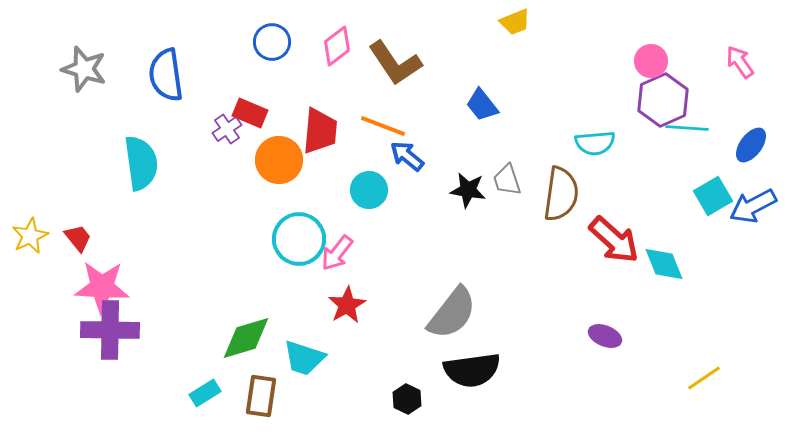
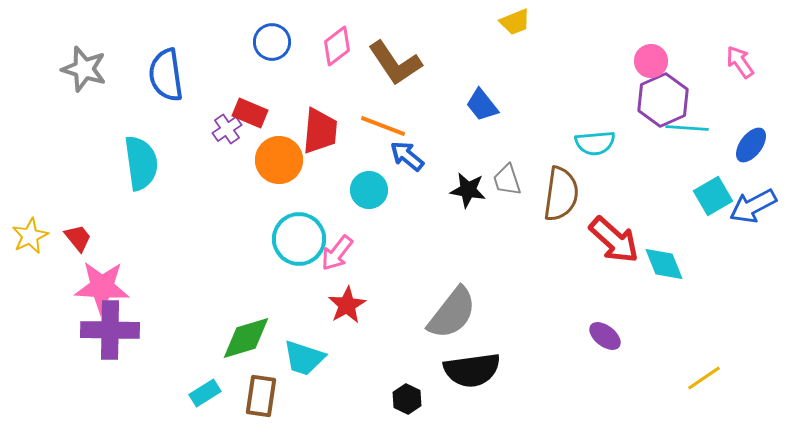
purple ellipse at (605, 336): rotated 16 degrees clockwise
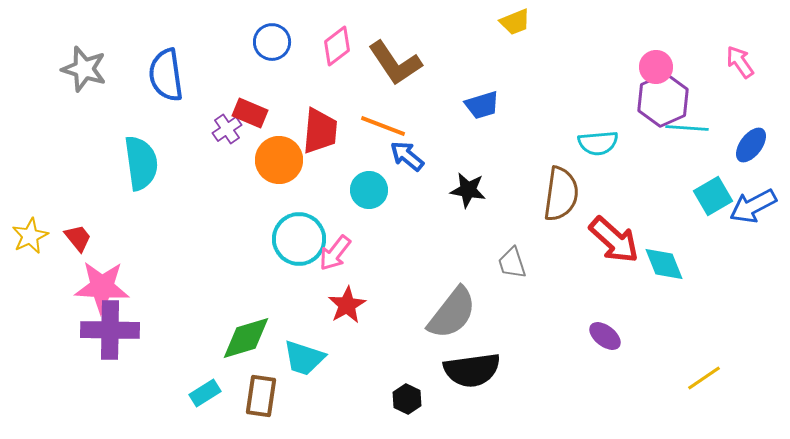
pink circle at (651, 61): moved 5 px right, 6 px down
blue trapezoid at (482, 105): rotated 69 degrees counterclockwise
cyan semicircle at (595, 143): moved 3 px right
gray trapezoid at (507, 180): moved 5 px right, 83 px down
pink arrow at (337, 253): moved 2 px left
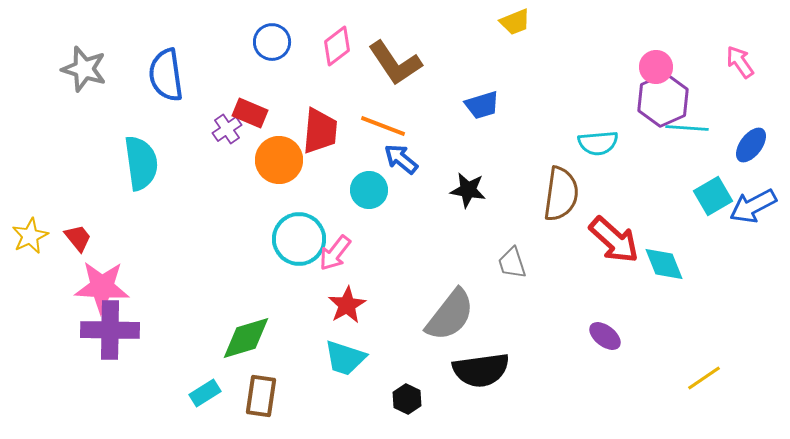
blue arrow at (407, 156): moved 6 px left, 3 px down
gray semicircle at (452, 313): moved 2 px left, 2 px down
cyan trapezoid at (304, 358): moved 41 px right
black semicircle at (472, 370): moved 9 px right
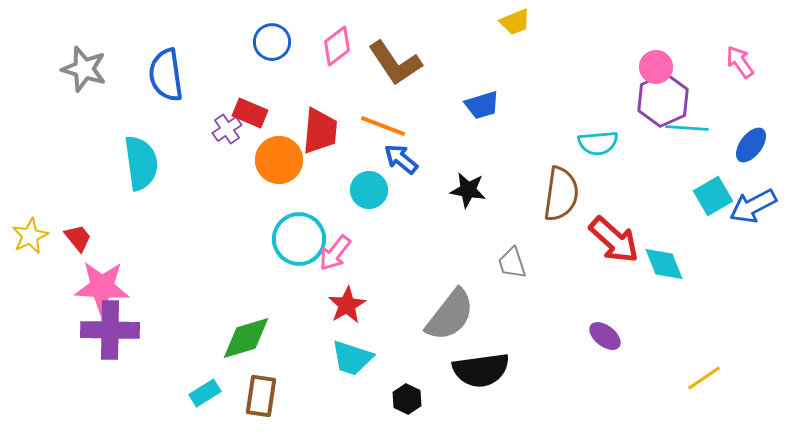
cyan trapezoid at (345, 358): moved 7 px right
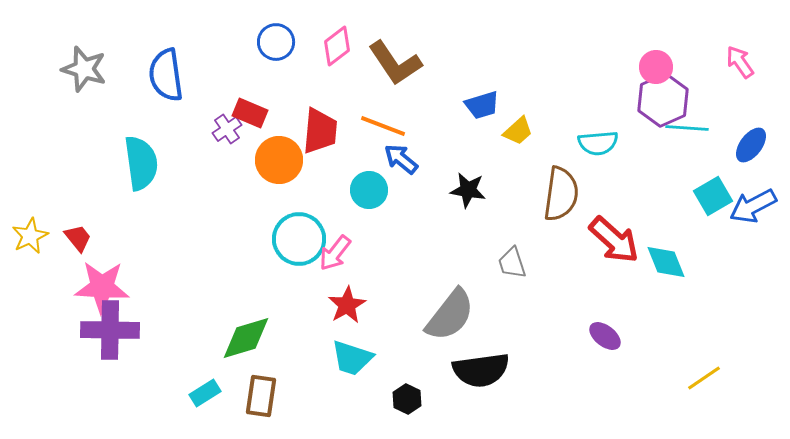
yellow trapezoid at (515, 22): moved 3 px right, 109 px down; rotated 20 degrees counterclockwise
blue circle at (272, 42): moved 4 px right
cyan diamond at (664, 264): moved 2 px right, 2 px up
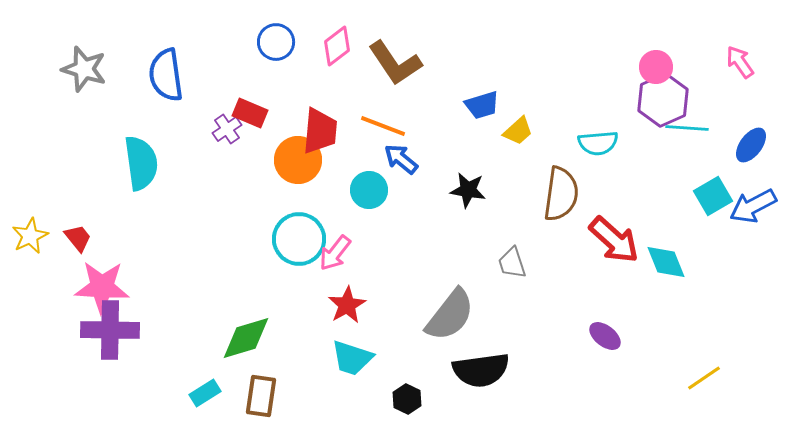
orange circle at (279, 160): moved 19 px right
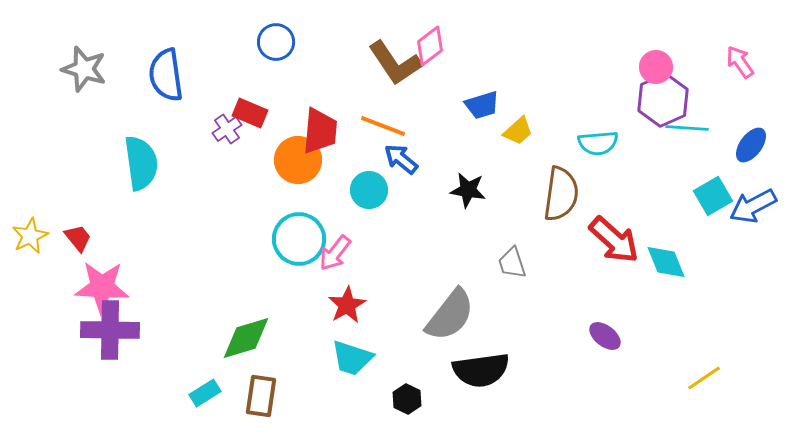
pink diamond at (337, 46): moved 93 px right
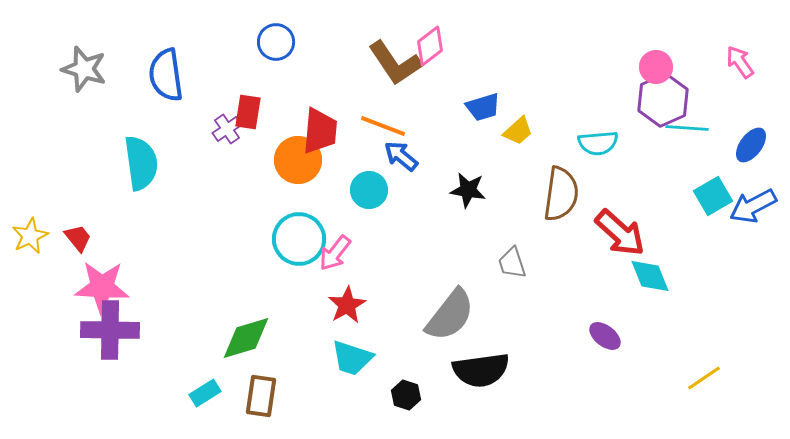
blue trapezoid at (482, 105): moved 1 px right, 2 px down
red rectangle at (250, 113): moved 2 px left, 1 px up; rotated 76 degrees clockwise
blue arrow at (401, 159): moved 3 px up
red arrow at (614, 240): moved 6 px right, 7 px up
cyan diamond at (666, 262): moved 16 px left, 14 px down
black hexagon at (407, 399): moved 1 px left, 4 px up; rotated 8 degrees counterclockwise
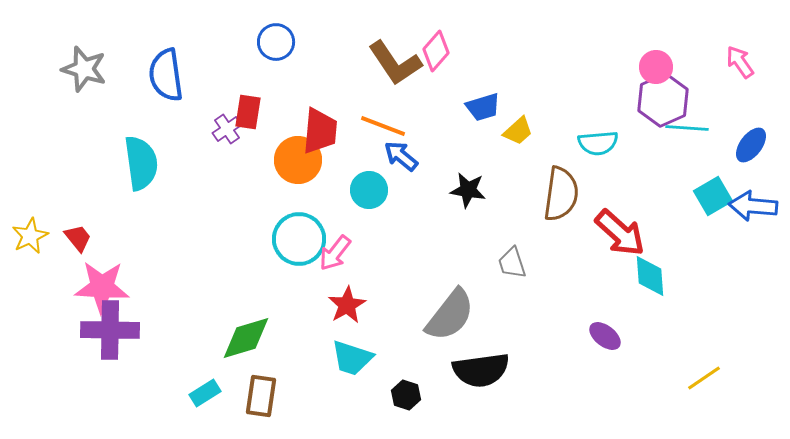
pink diamond at (430, 46): moved 6 px right, 5 px down; rotated 12 degrees counterclockwise
blue arrow at (753, 206): rotated 33 degrees clockwise
cyan diamond at (650, 276): rotated 18 degrees clockwise
